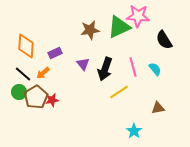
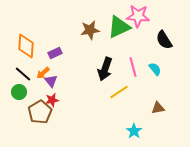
purple triangle: moved 32 px left, 17 px down
brown pentagon: moved 4 px right, 15 px down
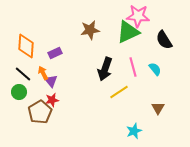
green triangle: moved 9 px right, 5 px down
orange arrow: rotated 104 degrees clockwise
brown triangle: rotated 48 degrees counterclockwise
cyan star: rotated 14 degrees clockwise
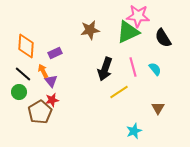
black semicircle: moved 1 px left, 2 px up
orange arrow: moved 2 px up
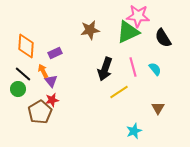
green circle: moved 1 px left, 3 px up
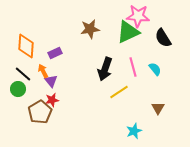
brown star: moved 1 px up
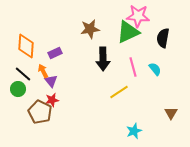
black semicircle: rotated 42 degrees clockwise
black arrow: moved 2 px left, 10 px up; rotated 20 degrees counterclockwise
brown triangle: moved 13 px right, 5 px down
brown pentagon: rotated 15 degrees counterclockwise
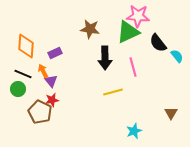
brown star: rotated 18 degrees clockwise
black semicircle: moved 5 px left, 5 px down; rotated 48 degrees counterclockwise
black arrow: moved 2 px right, 1 px up
cyan semicircle: moved 22 px right, 13 px up
black line: rotated 18 degrees counterclockwise
yellow line: moved 6 px left; rotated 18 degrees clockwise
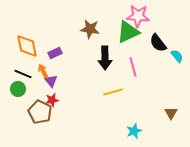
orange diamond: moved 1 px right; rotated 15 degrees counterclockwise
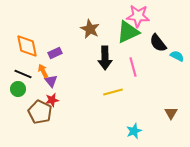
brown star: rotated 18 degrees clockwise
cyan semicircle: rotated 24 degrees counterclockwise
